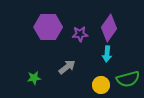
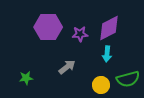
purple diamond: rotated 28 degrees clockwise
green star: moved 8 px left
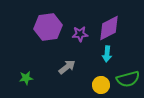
purple hexagon: rotated 8 degrees counterclockwise
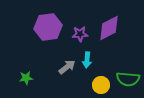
cyan arrow: moved 20 px left, 6 px down
green semicircle: rotated 20 degrees clockwise
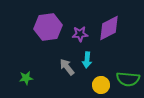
gray arrow: rotated 90 degrees counterclockwise
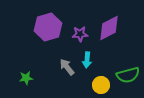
purple hexagon: rotated 8 degrees counterclockwise
green semicircle: moved 4 px up; rotated 20 degrees counterclockwise
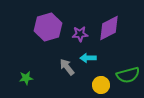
cyan arrow: moved 1 px right, 2 px up; rotated 84 degrees clockwise
